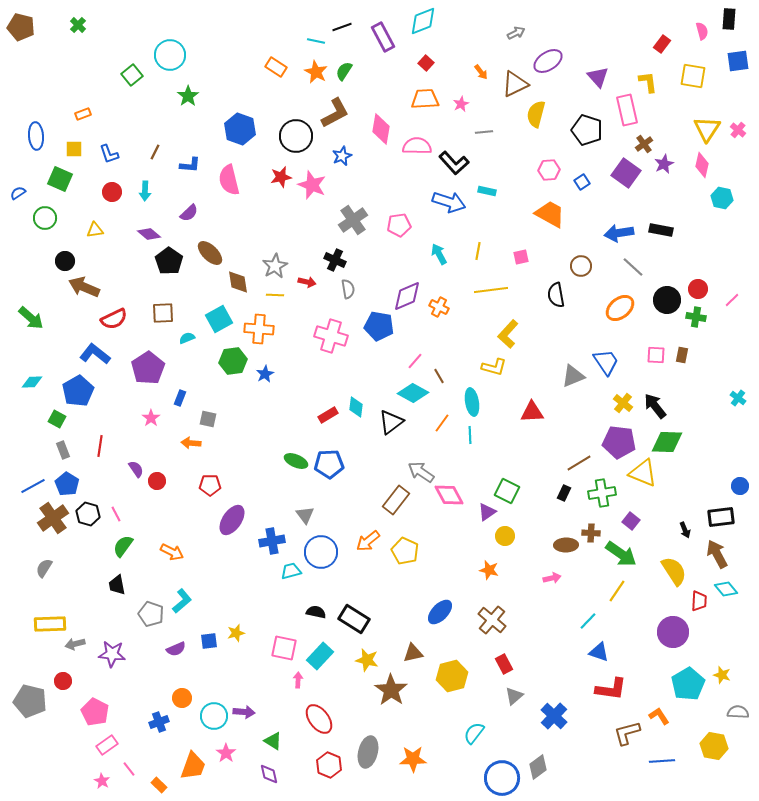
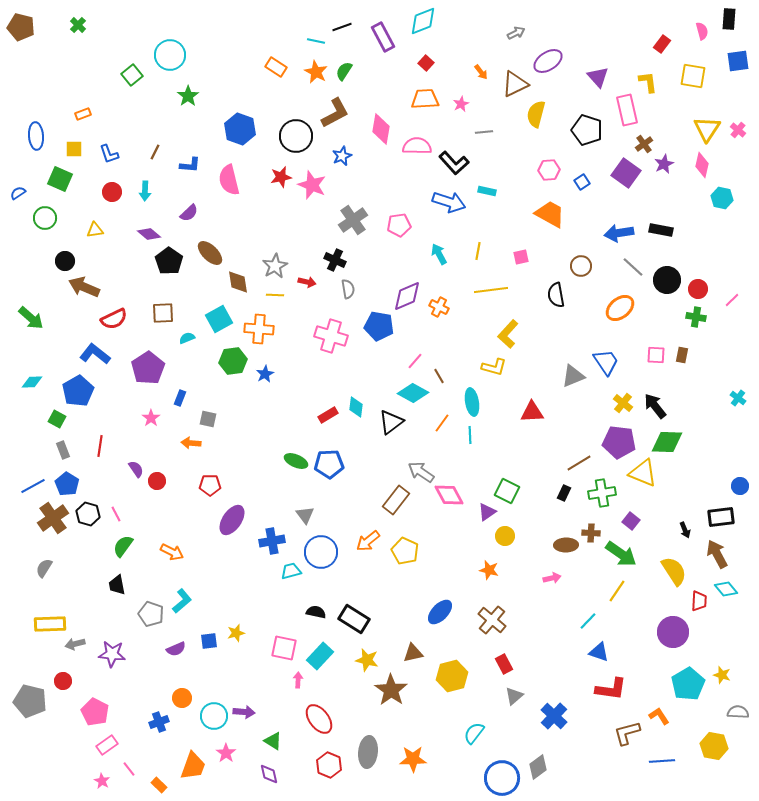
black circle at (667, 300): moved 20 px up
gray ellipse at (368, 752): rotated 8 degrees counterclockwise
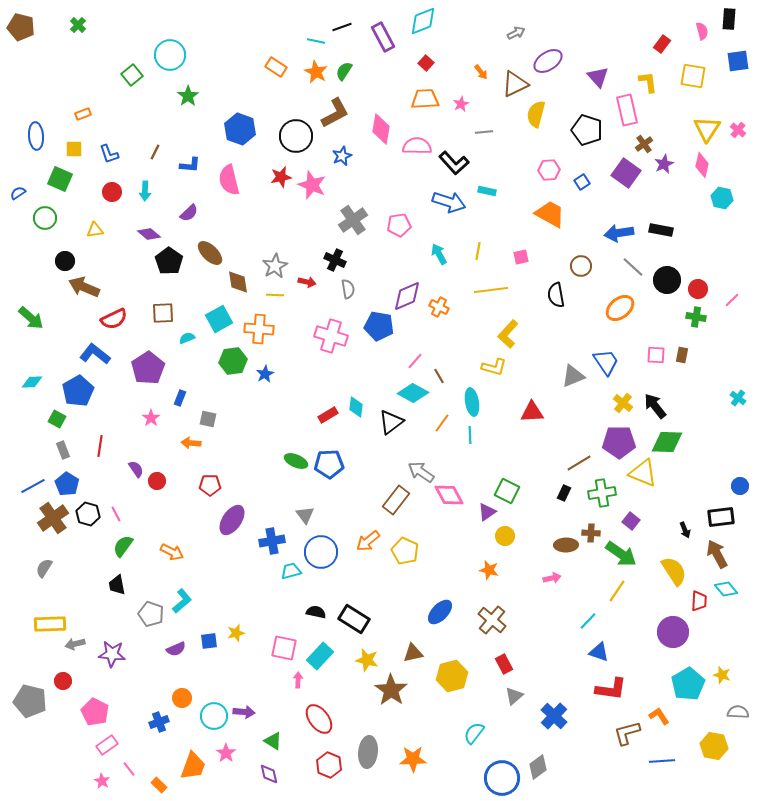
purple pentagon at (619, 442): rotated 8 degrees counterclockwise
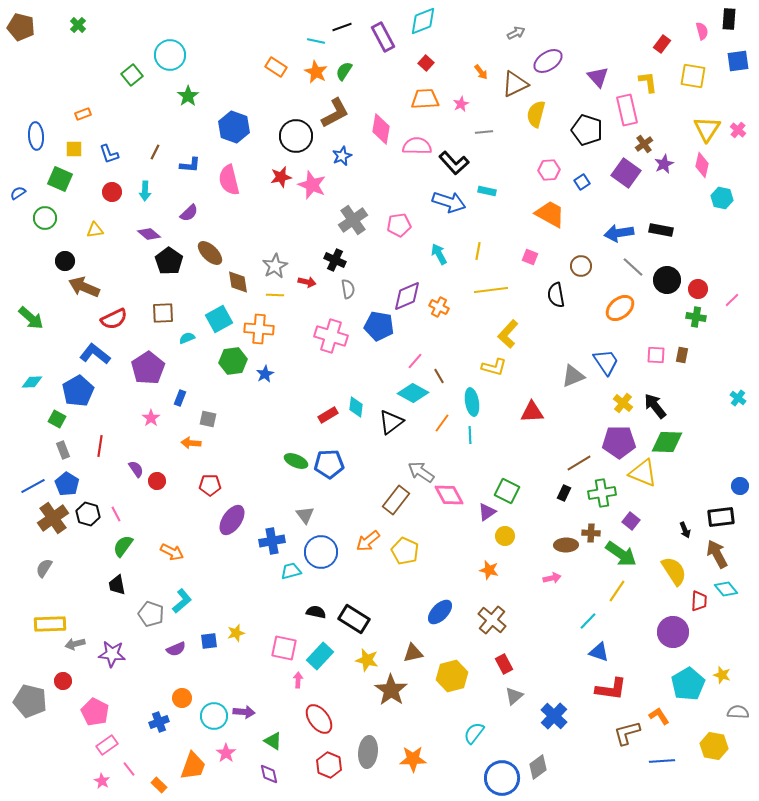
blue hexagon at (240, 129): moved 6 px left, 2 px up
pink square at (521, 257): moved 9 px right; rotated 35 degrees clockwise
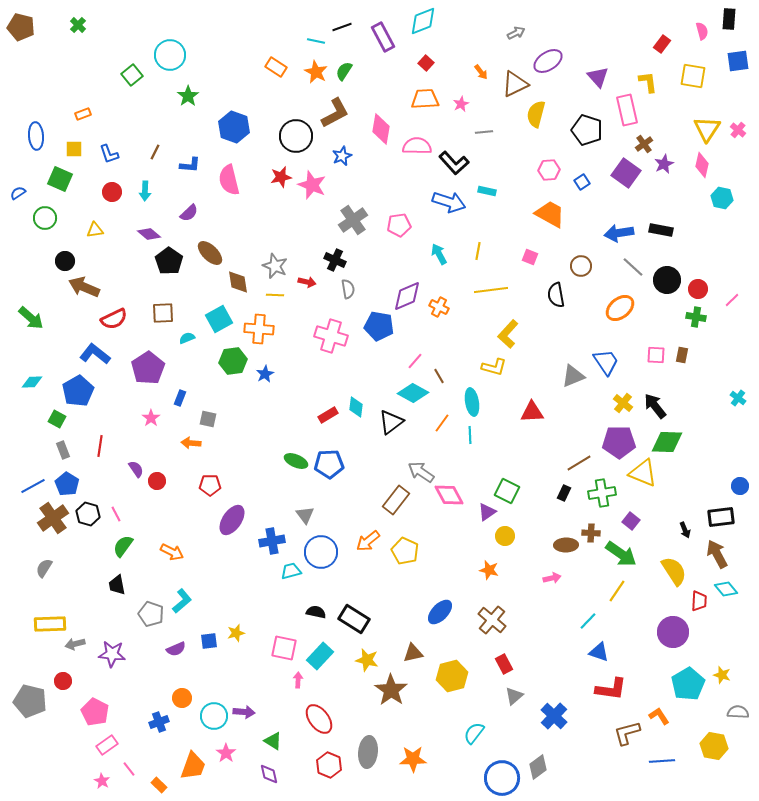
gray star at (275, 266): rotated 20 degrees counterclockwise
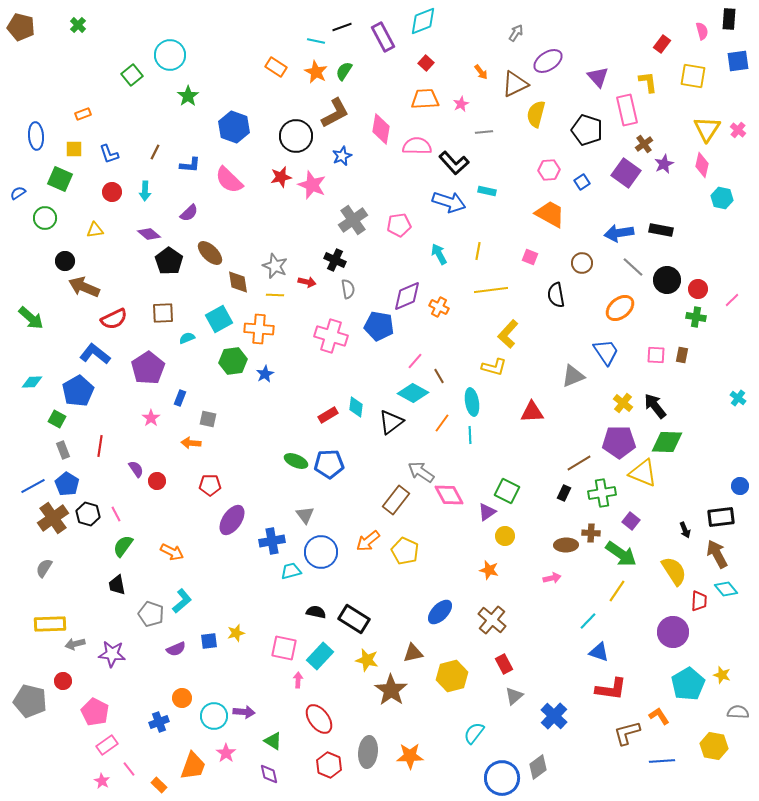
gray arrow at (516, 33): rotated 30 degrees counterclockwise
pink semicircle at (229, 180): rotated 32 degrees counterclockwise
brown circle at (581, 266): moved 1 px right, 3 px up
blue trapezoid at (606, 362): moved 10 px up
orange star at (413, 759): moved 3 px left, 3 px up
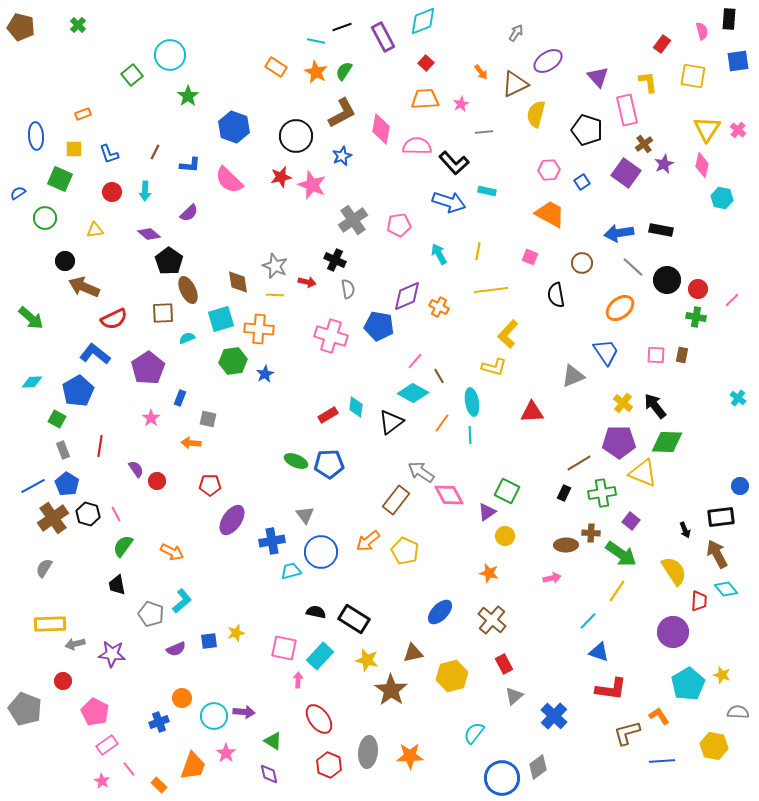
brown L-shape at (335, 113): moved 7 px right
brown ellipse at (210, 253): moved 22 px left, 37 px down; rotated 20 degrees clockwise
cyan square at (219, 319): moved 2 px right; rotated 12 degrees clockwise
orange star at (489, 570): moved 3 px down
gray pentagon at (30, 701): moved 5 px left, 8 px down; rotated 8 degrees clockwise
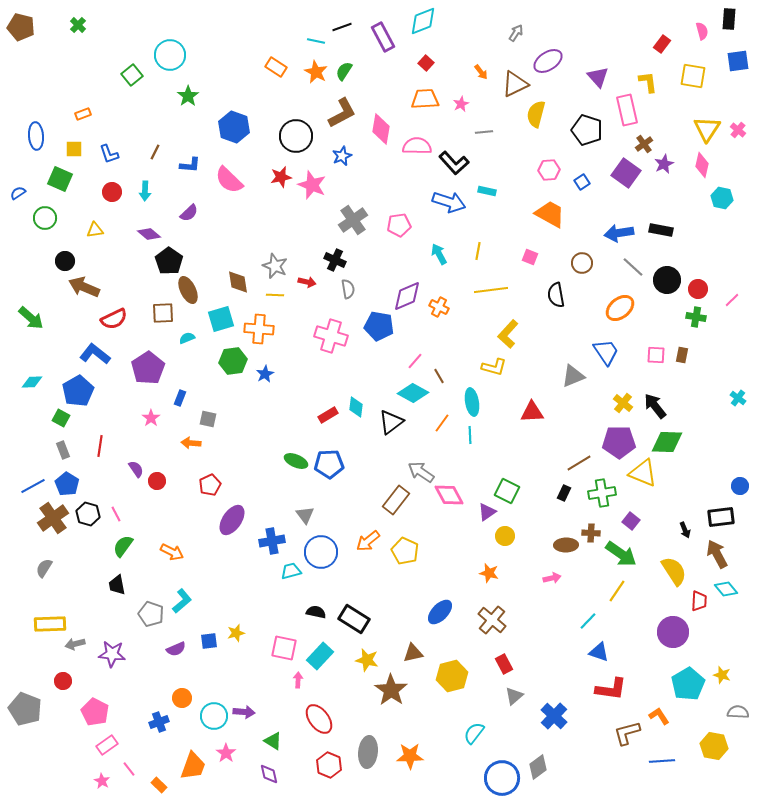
green square at (57, 419): moved 4 px right, 1 px up
red pentagon at (210, 485): rotated 25 degrees counterclockwise
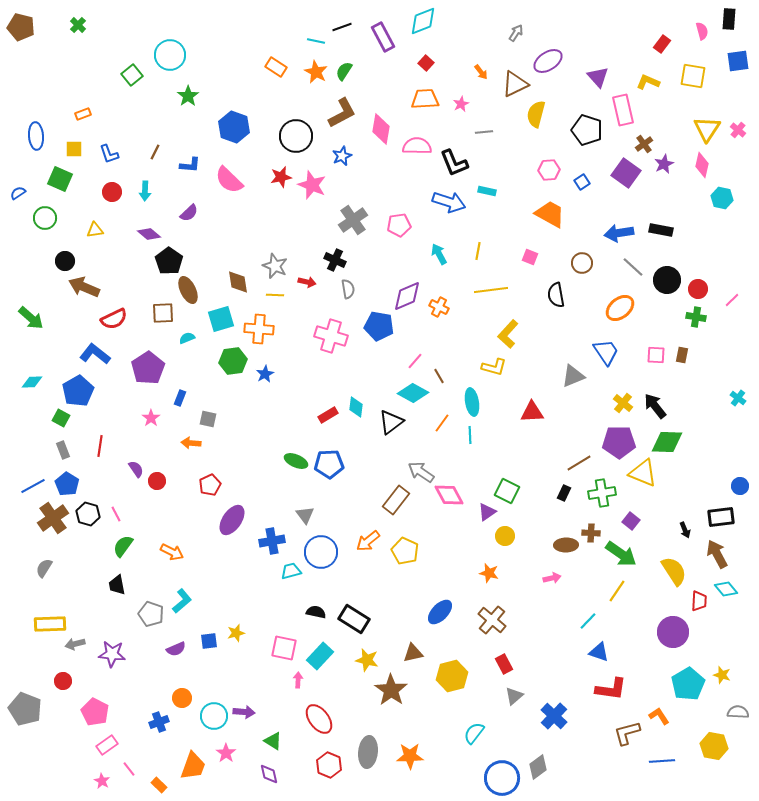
yellow L-shape at (648, 82): rotated 60 degrees counterclockwise
pink rectangle at (627, 110): moved 4 px left
black L-shape at (454, 163): rotated 20 degrees clockwise
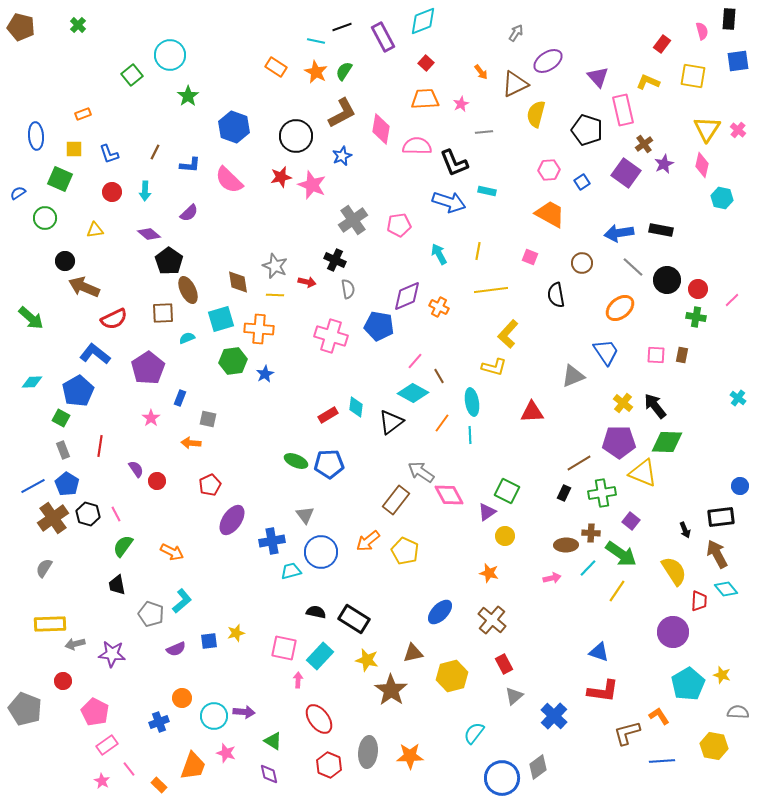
cyan line at (588, 621): moved 53 px up
red L-shape at (611, 689): moved 8 px left, 2 px down
pink star at (226, 753): rotated 18 degrees counterclockwise
